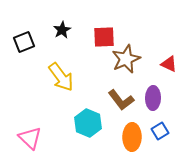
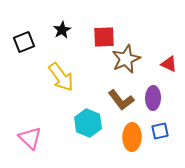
blue square: rotated 18 degrees clockwise
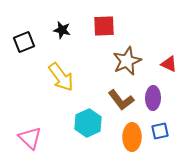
black star: rotated 30 degrees counterclockwise
red square: moved 11 px up
brown star: moved 1 px right, 2 px down
cyan hexagon: rotated 12 degrees clockwise
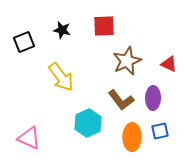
pink triangle: moved 1 px left; rotated 20 degrees counterclockwise
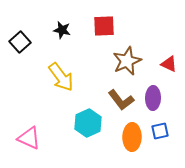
black square: moved 4 px left; rotated 20 degrees counterclockwise
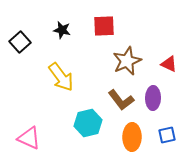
cyan hexagon: rotated 12 degrees clockwise
blue square: moved 7 px right, 4 px down
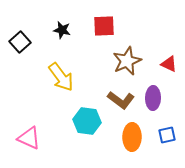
brown L-shape: rotated 16 degrees counterclockwise
cyan hexagon: moved 1 px left, 2 px up; rotated 20 degrees clockwise
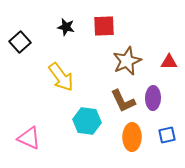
black star: moved 4 px right, 3 px up
red triangle: moved 2 px up; rotated 24 degrees counterclockwise
brown L-shape: moved 2 px right, 1 px down; rotated 28 degrees clockwise
